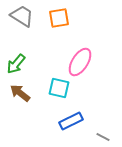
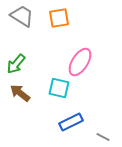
blue rectangle: moved 1 px down
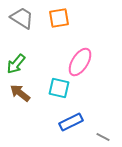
gray trapezoid: moved 2 px down
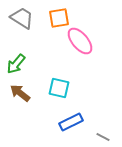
pink ellipse: moved 21 px up; rotated 72 degrees counterclockwise
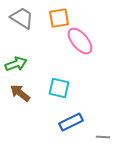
green arrow: rotated 150 degrees counterclockwise
gray line: rotated 24 degrees counterclockwise
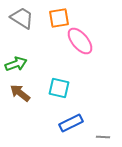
blue rectangle: moved 1 px down
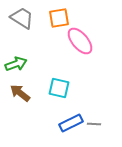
gray line: moved 9 px left, 13 px up
